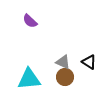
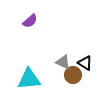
purple semicircle: rotated 84 degrees counterclockwise
black triangle: moved 4 px left, 1 px down
brown circle: moved 8 px right, 2 px up
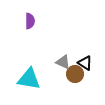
purple semicircle: rotated 49 degrees counterclockwise
brown circle: moved 2 px right, 1 px up
cyan triangle: rotated 15 degrees clockwise
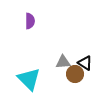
gray triangle: rotated 28 degrees counterclockwise
cyan triangle: rotated 35 degrees clockwise
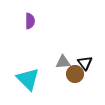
black triangle: rotated 21 degrees clockwise
cyan triangle: moved 1 px left
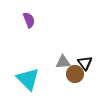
purple semicircle: moved 1 px left, 1 px up; rotated 21 degrees counterclockwise
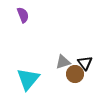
purple semicircle: moved 6 px left, 5 px up
gray triangle: rotated 14 degrees counterclockwise
cyan triangle: rotated 25 degrees clockwise
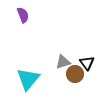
black triangle: moved 2 px right
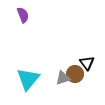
gray triangle: moved 16 px down
